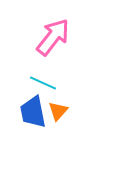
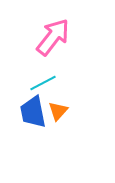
cyan line: rotated 52 degrees counterclockwise
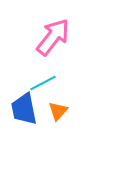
blue trapezoid: moved 9 px left, 3 px up
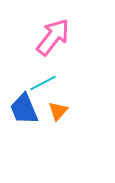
blue trapezoid: rotated 12 degrees counterclockwise
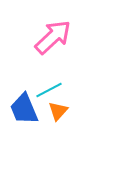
pink arrow: rotated 9 degrees clockwise
cyan line: moved 6 px right, 7 px down
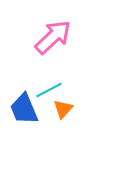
orange triangle: moved 5 px right, 2 px up
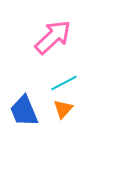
cyan line: moved 15 px right, 7 px up
blue trapezoid: moved 2 px down
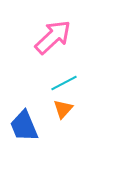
blue trapezoid: moved 15 px down
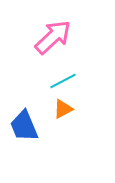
cyan line: moved 1 px left, 2 px up
orange triangle: rotated 20 degrees clockwise
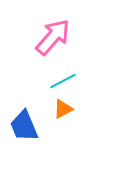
pink arrow: rotated 6 degrees counterclockwise
